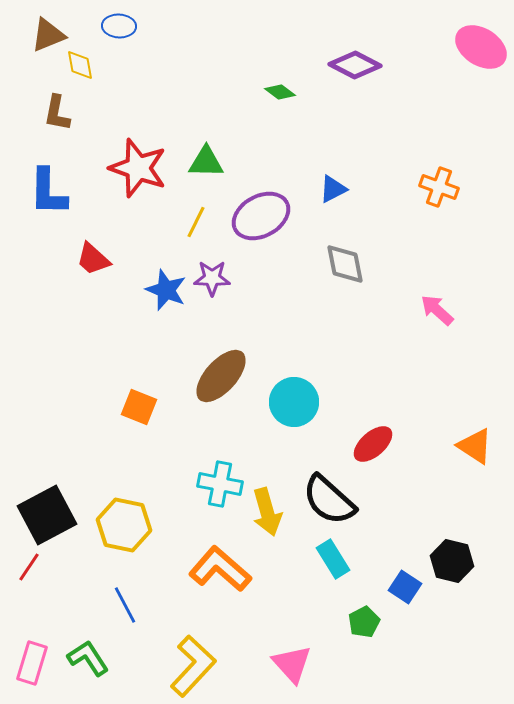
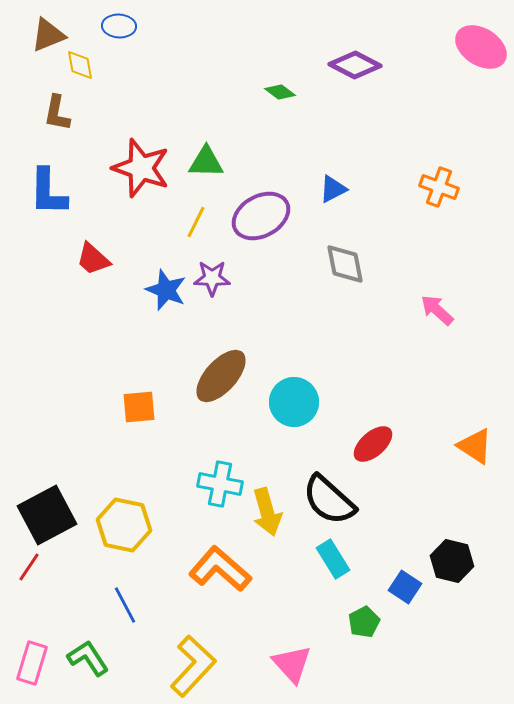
red star: moved 3 px right
orange square: rotated 27 degrees counterclockwise
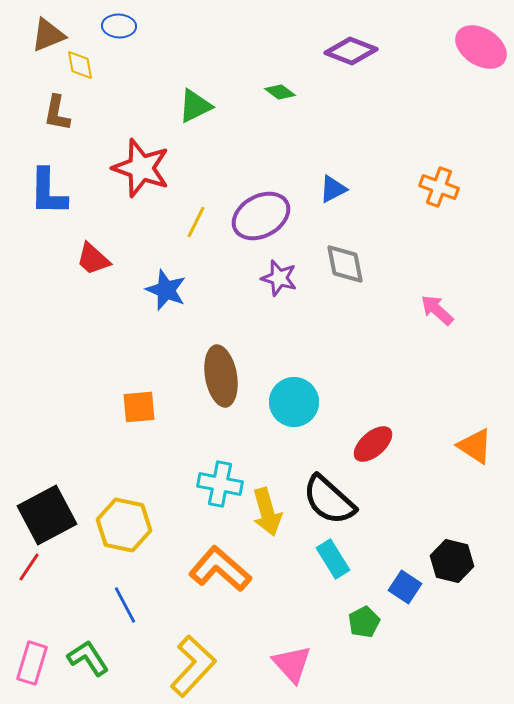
purple diamond: moved 4 px left, 14 px up; rotated 6 degrees counterclockwise
green triangle: moved 11 px left, 56 px up; rotated 27 degrees counterclockwise
purple star: moved 67 px right; rotated 15 degrees clockwise
brown ellipse: rotated 52 degrees counterclockwise
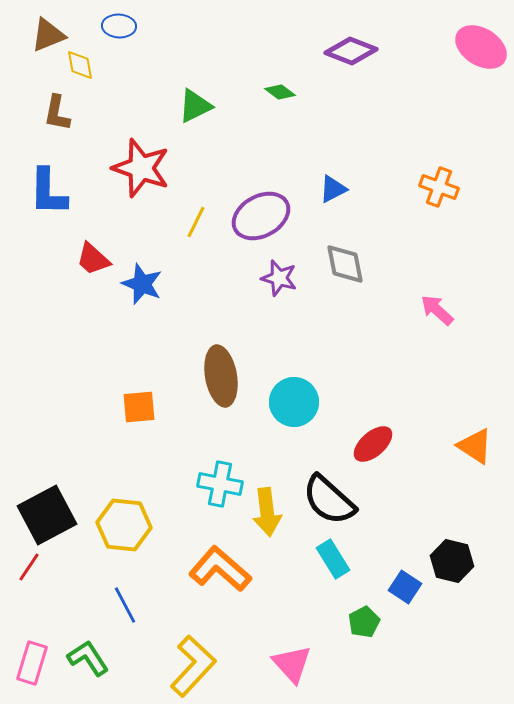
blue star: moved 24 px left, 6 px up
yellow arrow: rotated 9 degrees clockwise
yellow hexagon: rotated 6 degrees counterclockwise
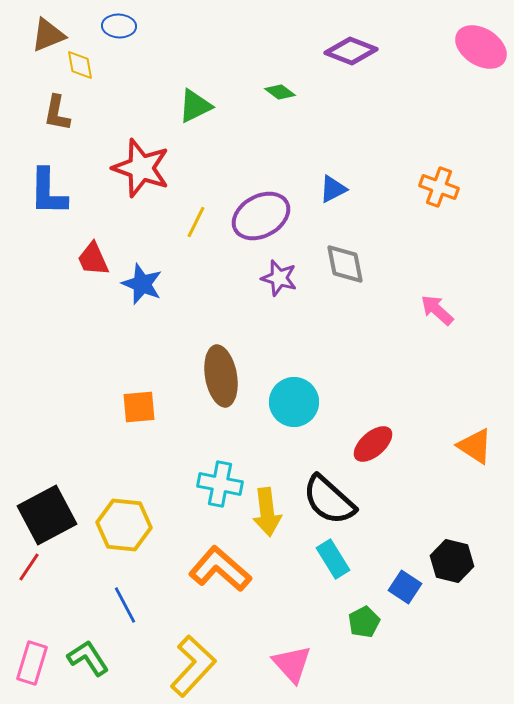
red trapezoid: rotated 24 degrees clockwise
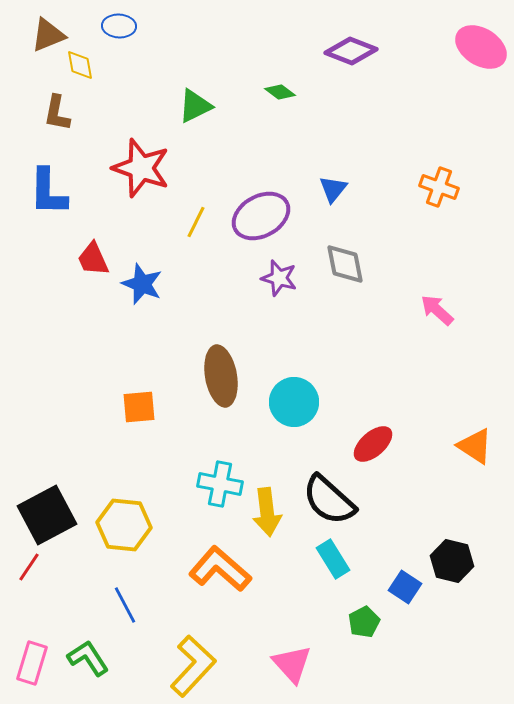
blue triangle: rotated 24 degrees counterclockwise
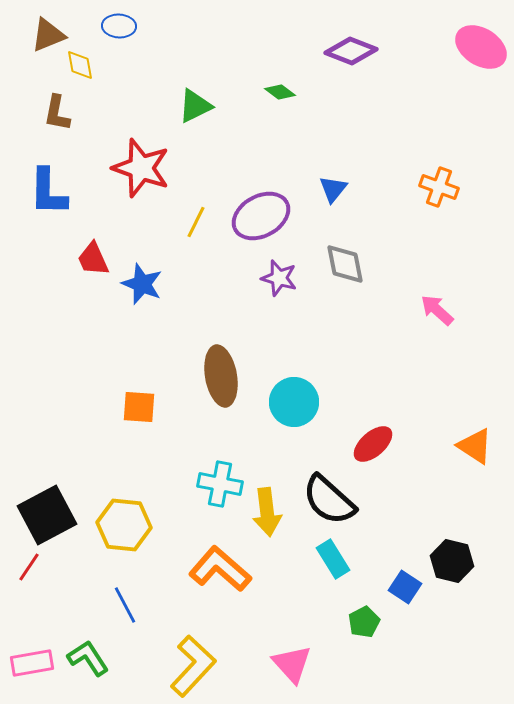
orange square: rotated 9 degrees clockwise
pink rectangle: rotated 63 degrees clockwise
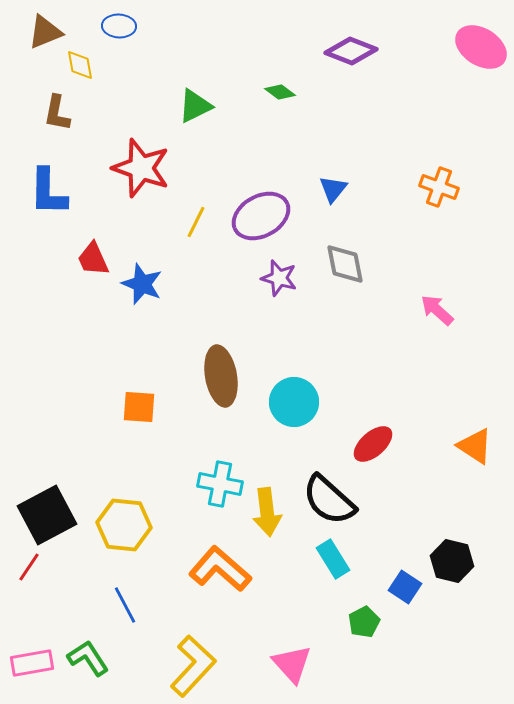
brown triangle: moved 3 px left, 3 px up
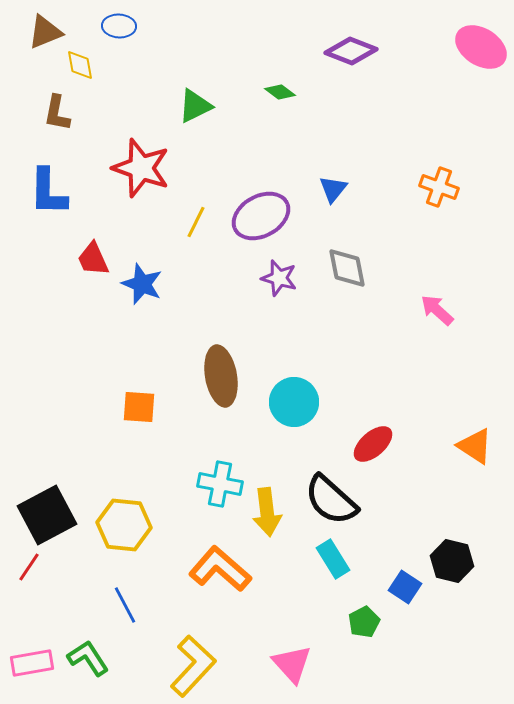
gray diamond: moved 2 px right, 4 px down
black semicircle: moved 2 px right
